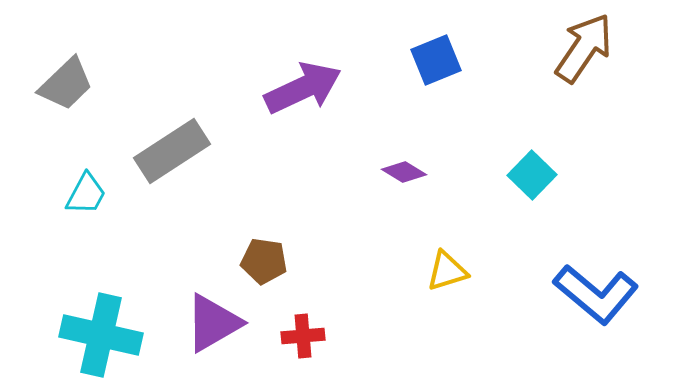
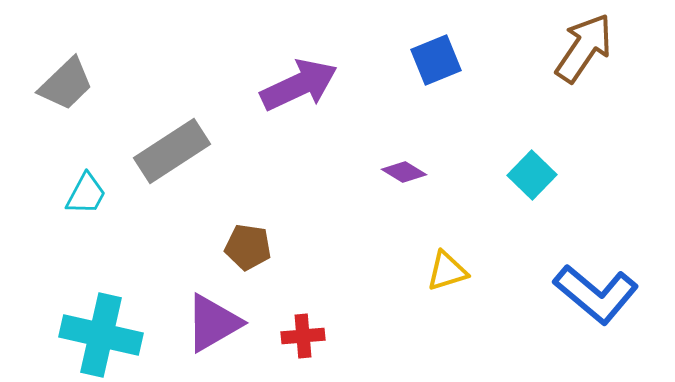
purple arrow: moved 4 px left, 3 px up
brown pentagon: moved 16 px left, 14 px up
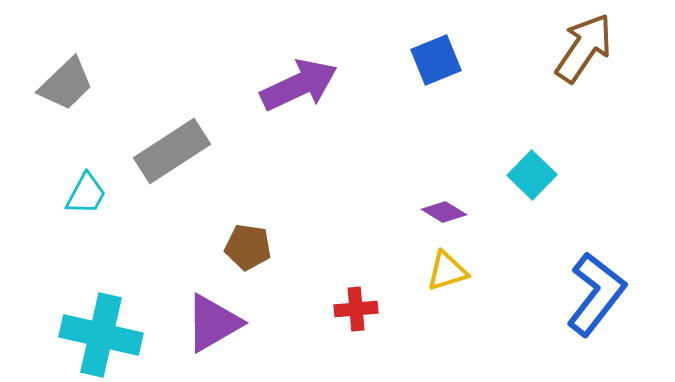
purple diamond: moved 40 px right, 40 px down
blue L-shape: rotated 92 degrees counterclockwise
red cross: moved 53 px right, 27 px up
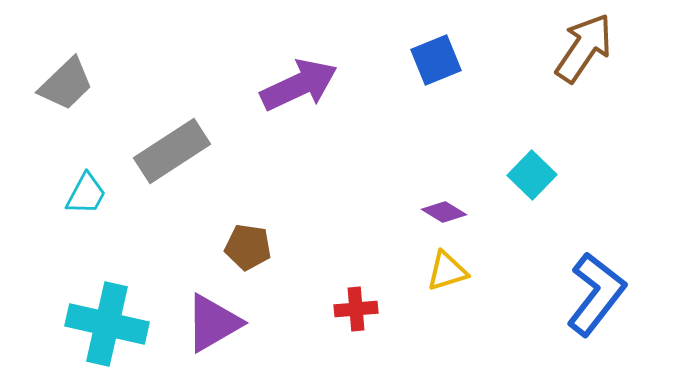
cyan cross: moved 6 px right, 11 px up
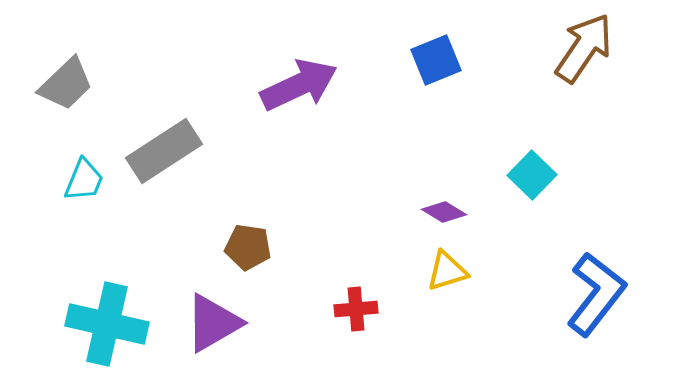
gray rectangle: moved 8 px left
cyan trapezoid: moved 2 px left, 14 px up; rotated 6 degrees counterclockwise
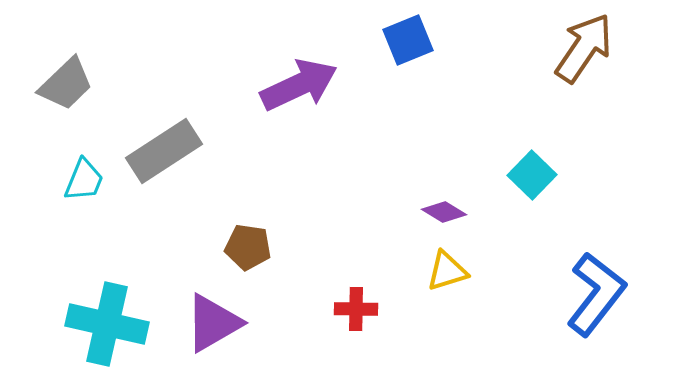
blue square: moved 28 px left, 20 px up
red cross: rotated 6 degrees clockwise
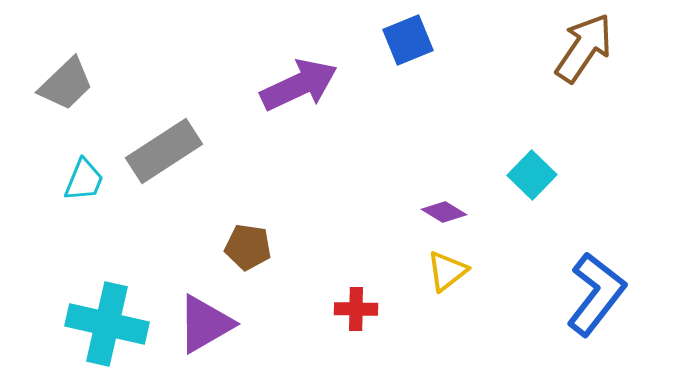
yellow triangle: rotated 21 degrees counterclockwise
purple triangle: moved 8 px left, 1 px down
